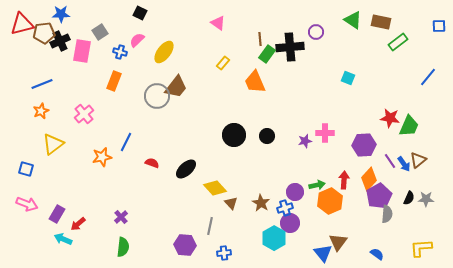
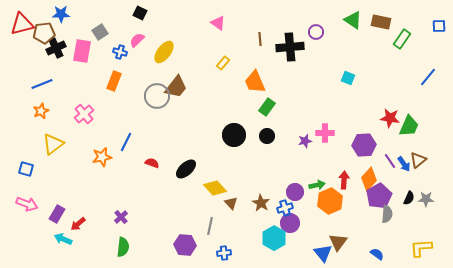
black cross at (60, 41): moved 4 px left, 7 px down
green rectangle at (398, 42): moved 4 px right, 3 px up; rotated 18 degrees counterclockwise
green rectangle at (267, 54): moved 53 px down
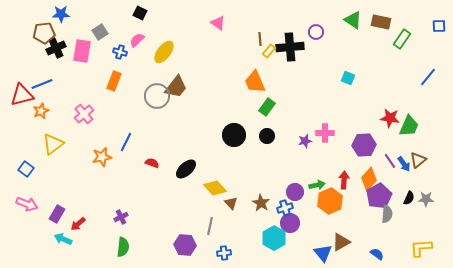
red triangle at (22, 24): moved 71 px down
yellow rectangle at (223, 63): moved 46 px right, 12 px up
blue square at (26, 169): rotated 21 degrees clockwise
purple cross at (121, 217): rotated 16 degrees clockwise
brown triangle at (338, 242): moved 3 px right; rotated 24 degrees clockwise
